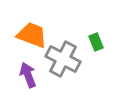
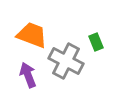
gray cross: moved 3 px right, 2 px down
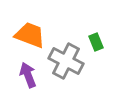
orange trapezoid: moved 2 px left
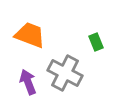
gray cross: moved 1 px left, 12 px down
purple arrow: moved 7 px down
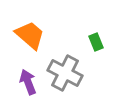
orange trapezoid: rotated 20 degrees clockwise
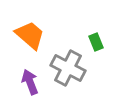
gray cross: moved 3 px right, 5 px up
purple arrow: moved 2 px right
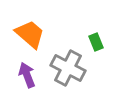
orange trapezoid: moved 1 px up
purple arrow: moved 3 px left, 7 px up
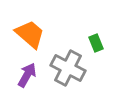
green rectangle: moved 1 px down
purple arrow: rotated 50 degrees clockwise
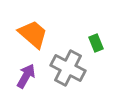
orange trapezoid: moved 3 px right
purple arrow: moved 1 px left, 1 px down
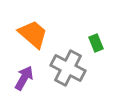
purple arrow: moved 2 px left, 2 px down
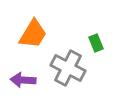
orange trapezoid: rotated 80 degrees clockwise
purple arrow: moved 1 px left, 2 px down; rotated 115 degrees counterclockwise
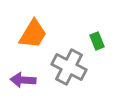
green rectangle: moved 1 px right, 2 px up
gray cross: moved 1 px right, 1 px up
